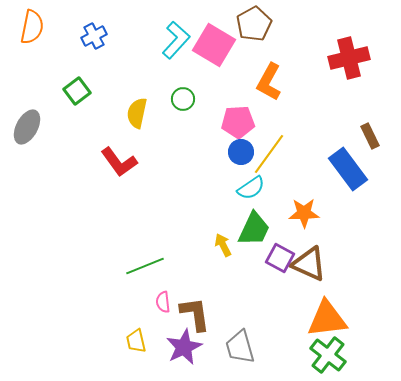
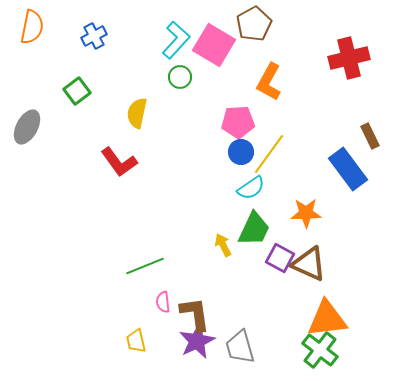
green circle: moved 3 px left, 22 px up
orange star: moved 2 px right
purple star: moved 13 px right, 6 px up
green cross: moved 8 px left, 5 px up
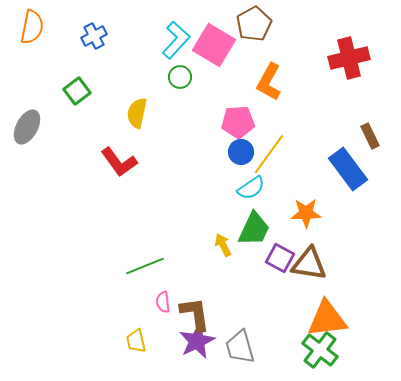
brown triangle: rotated 15 degrees counterclockwise
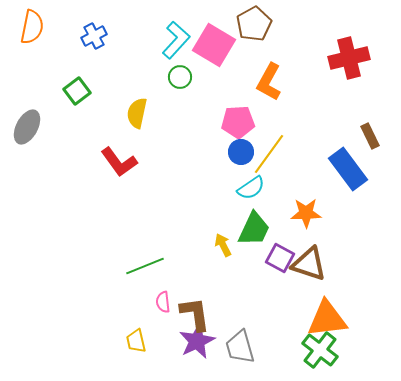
brown triangle: rotated 9 degrees clockwise
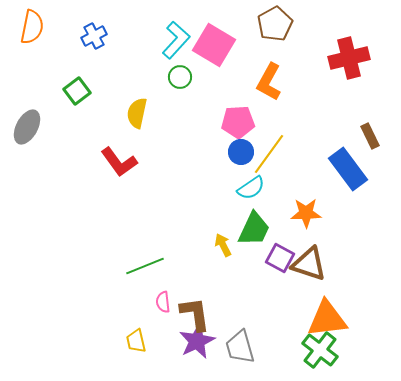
brown pentagon: moved 21 px right
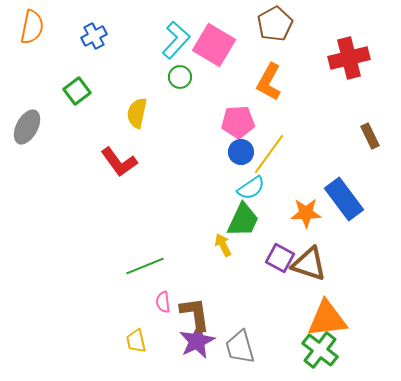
blue rectangle: moved 4 px left, 30 px down
green trapezoid: moved 11 px left, 9 px up
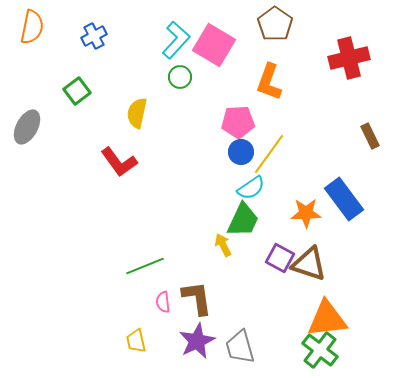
brown pentagon: rotated 8 degrees counterclockwise
orange L-shape: rotated 9 degrees counterclockwise
brown L-shape: moved 2 px right, 16 px up
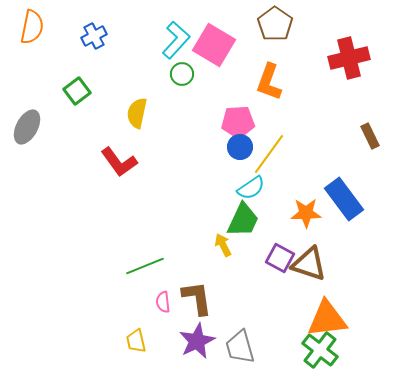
green circle: moved 2 px right, 3 px up
blue circle: moved 1 px left, 5 px up
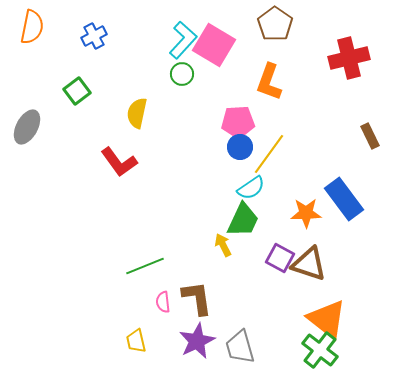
cyan L-shape: moved 7 px right
orange triangle: rotated 45 degrees clockwise
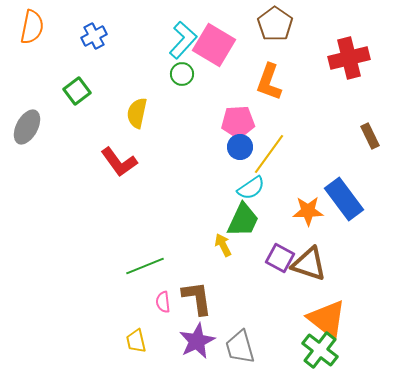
orange star: moved 2 px right, 2 px up
